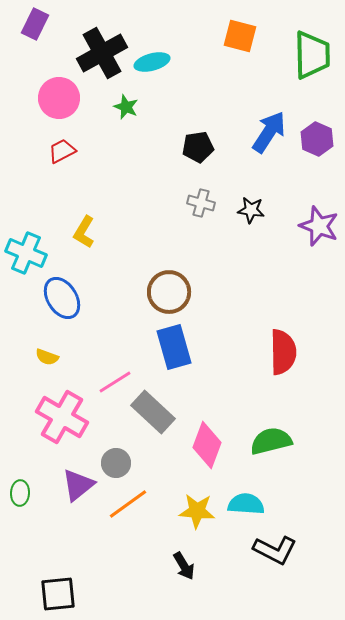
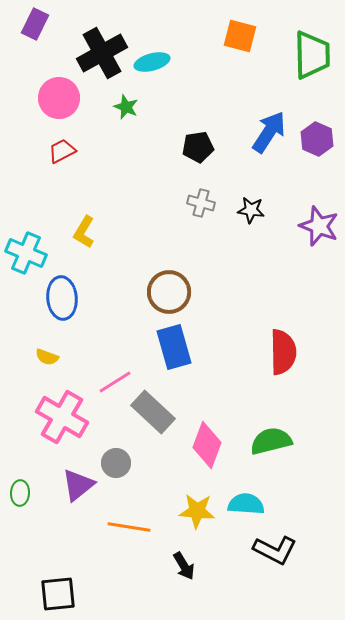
blue ellipse: rotated 27 degrees clockwise
orange line: moved 1 px right, 23 px down; rotated 45 degrees clockwise
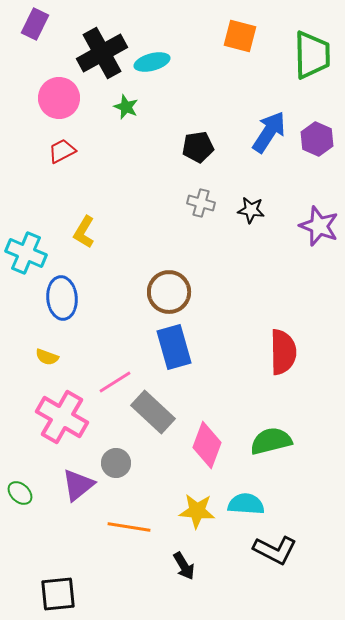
green ellipse: rotated 50 degrees counterclockwise
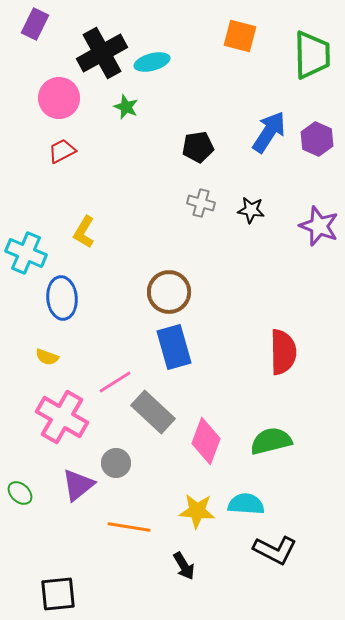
pink diamond: moved 1 px left, 4 px up
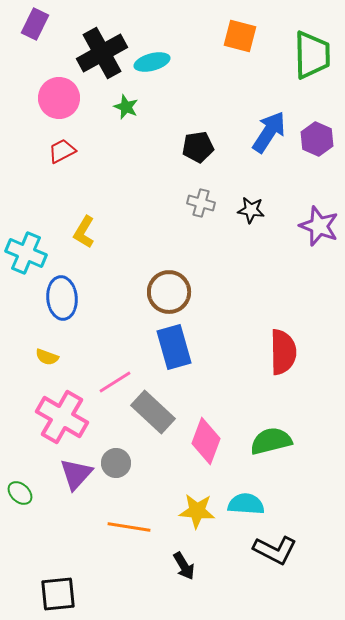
purple triangle: moved 2 px left, 11 px up; rotated 9 degrees counterclockwise
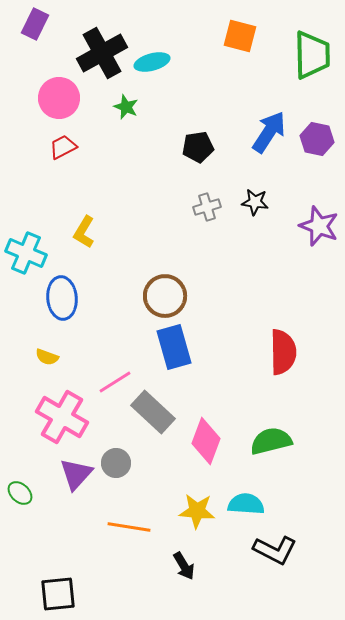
purple hexagon: rotated 12 degrees counterclockwise
red trapezoid: moved 1 px right, 4 px up
gray cross: moved 6 px right, 4 px down; rotated 32 degrees counterclockwise
black star: moved 4 px right, 8 px up
brown circle: moved 4 px left, 4 px down
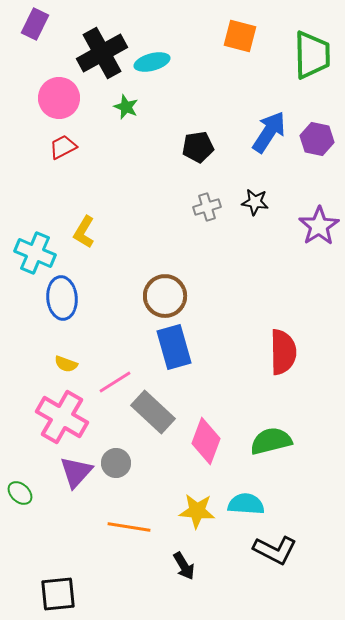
purple star: rotated 18 degrees clockwise
cyan cross: moved 9 px right
yellow semicircle: moved 19 px right, 7 px down
purple triangle: moved 2 px up
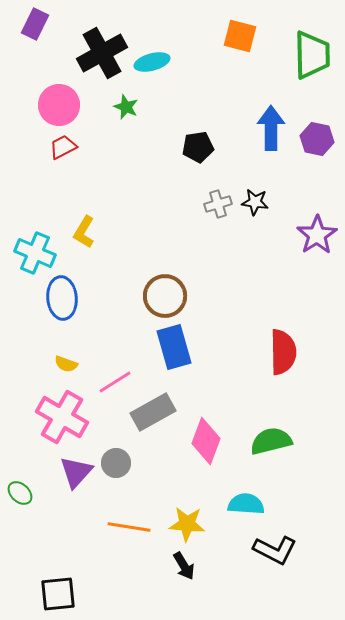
pink circle: moved 7 px down
blue arrow: moved 2 px right, 4 px up; rotated 33 degrees counterclockwise
gray cross: moved 11 px right, 3 px up
purple star: moved 2 px left, 9 px down
gray rectangle: rotated 72 degrees counterclockwise
yellow star: moved 10 px left, 13 px down
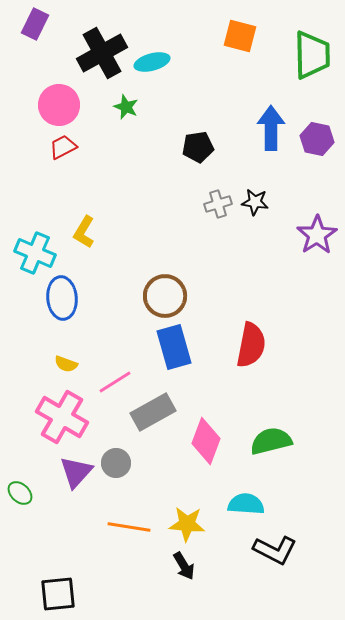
red semicircle: moved 32 px left, 7 px up; rotated 12 degrees clockwise
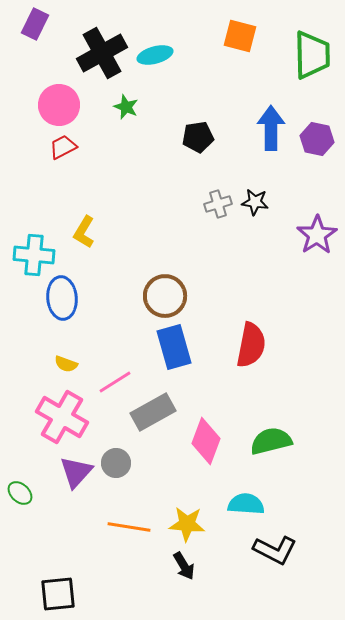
cyan ellipse: moved 3 px right, 7 px up
black pentagon: moved 10 px up
cyan cross: moved 1 px left, 2 px down; rotated 18 degrees counterclockwise
